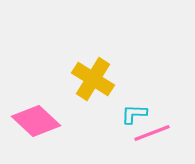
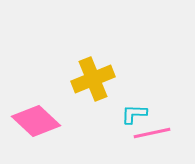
yellow cross: rotated 36 degrees clockwise
pink line: rotated 9 degrees clockwise
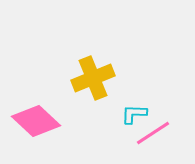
yellow cross: moved 1 px up
pink line: moved 1 px right; rotated 21 degrees counterclockwise
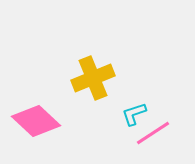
cyan L-shape: rotated 20 degrees counterclockwise
